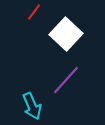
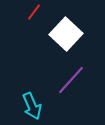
purple line: moved 5 px right
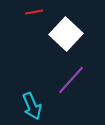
red line: rotated 42 degrees clockwise
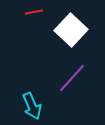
white square: moved 5 px right, 4 px up
purple line: moved 1 px right, 2 px up
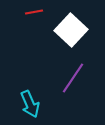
purple line: moved 1 px right; rotated 8 degrees counterclockwise
cyan arrow: moved 2 px left, 2 px up
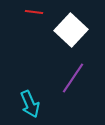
red line: rotated 18 degrees clockwise
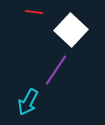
purple line: moved 17 px left, 8 px up
cyan arrow: moved 2 px left, 2 px up; rotated 52 degrees clockwise
